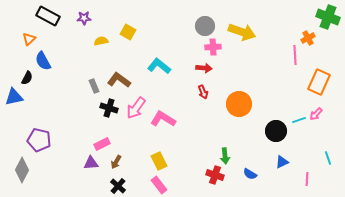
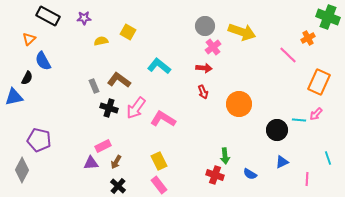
pink cross at (213, 47): rotated 35 degrees counterclockwise
pink line at (295, 55): moved 7 px left; rotated 42 degrees counterclockwise
cyan line at (299, 120): rotated 24 degrees clockwise
black circle at (276, 131): moved 1 px right, 1 px up
pink rectangle at (102, 144): moved 1 px right, 2 px down
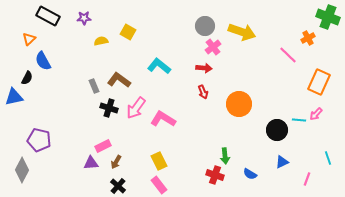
pink line at (307, 179): rotated 16 degrees clockwise
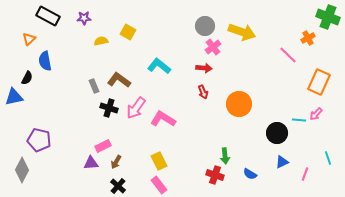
blue semicircle at (43, 61): moved 2 px right; rotated 18 degrees clockwise
black circle at (277, 130): moved 3 px down
pink line at (307, 179): moved 2 px left, 5 px up
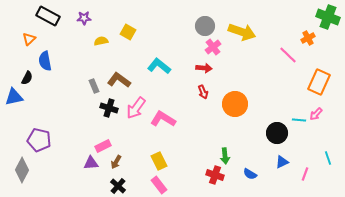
orange circle at (239, 104): moved 4 px left
